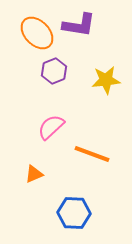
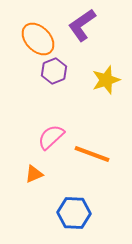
purple L-shape: moved 3 px right; rotated 136 degrees clockwise
orange ellipse: moved 1 px right, 6 px down
yellow star: rotated 12 degrees counterclockwise
pink semicircle: moved 10 px down
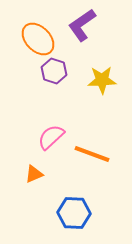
purple hexagon: rotated 20 degrees counterclockwise
yellow star: moved 4 px left; rotated 16 degrees clockwise
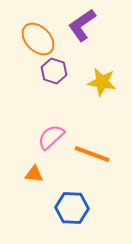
yellow star: moved 2 px down; rotated 12 degrees clockwise
orange triangle: rotated 30 degrees clockwise
blue hexagon: moved 2 px left, 5 px up
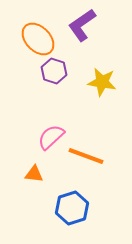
orange line: moved 6 px left, 2 px down
blue hexagon: rotated 20 degrees counterclockwise
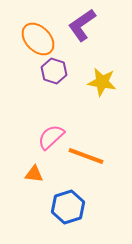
blue hexagon: moved 4 px left, 1 px up
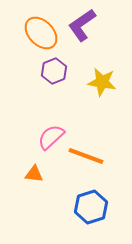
orange ellipse: moved 3 px right, 6 px up
purple hexagon: rotated 20 degrees clockwise
blue hexagon: moved 23 px right
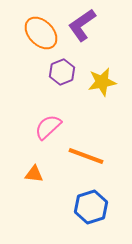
purple hexagon: moved 8 px right, 1 px down
yellow star: rotated 20 degrees counterclockwise
pink semicircle: moved 3 px left, 10 px up
